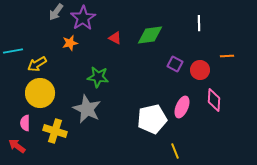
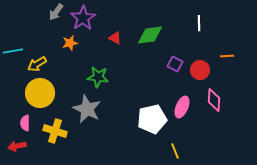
red arrow: rotated 48 degrees counterclockwise
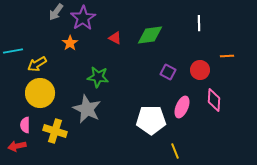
orange star: rotated 21 degrees counterclockwise
purple square: moved 7 px left, 8 px down
white pentagon: moved 1 px left, 1 px down; rotated 12 degrees clockwise
pink semicircle: moved 2 px down
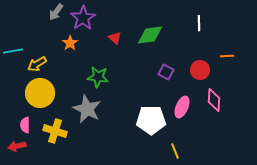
red triangle: rotated 16 degrees clockwise
purple square: moved 2 px left
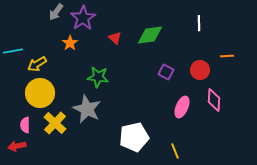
white pentagon: moved 17 px left, 17 px down; rotated 12 degrees counterclockwise
yellow cross: moved 8 px up; rotated 25 degrees clockwise
